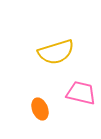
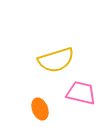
yellow semicircle: moved 8 px down
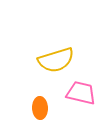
orange ellipse: moved 1 px up; rotated 20 degrees clockwise
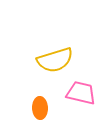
yellow semicircle: moved 1 px left
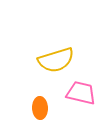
yellow semicircle: moved 1 px right
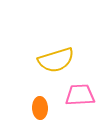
pink trapezoid: moved 1 px left, 2 px down; rotated 16 degrees counterclockwise
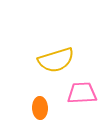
pink trapezoid: moved 2 px right, 2 px up
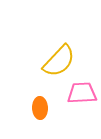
yellow semicircle: moved 3 px right, 1 px down; rotated 30 degrees counterclockwise
